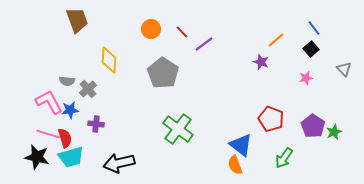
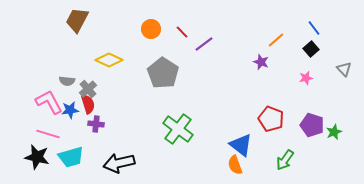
brown trapezoid: rotated 132 degrees counterclockwise
yellow diamond: rotated 68 degrees counterclockwise
purple pentagon: moved 1 px left, 1 px up; rotated 15 degrees counterclockwise
red semicircle: moved 23 px right, 34 px up
green arrow: moved 1 px right, 2 px down
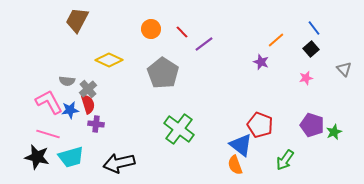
red pentagon: moved 11 px left, 6 px down
green cross: moved 1 px right
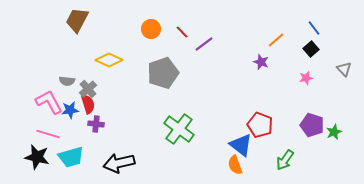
gray pentagon: rotated 20 degrees clockwise
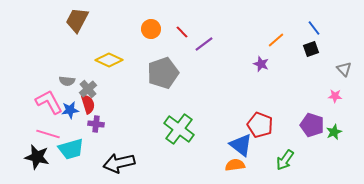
black square: rotated 21 degrees clockwise
purple star: moved 2 px down
pink star: moved 29 px right, 18 px down; rotated 16 degrees clockwise
cyan trapezoid: moved 8 px up
orange semicircle: rotated 102 degrees clockwise
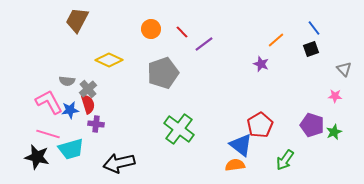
red pentagon: rotated 20 degrees clockwise
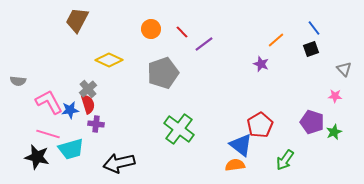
gray semicircle: moved 49 px left
purple pentagon: moved 3 px up
